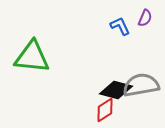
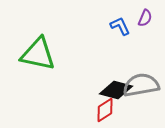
green triangle: moved 6 px right, 3 px up; rotated 6 degrees clockwise
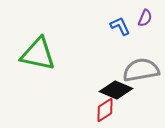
gray semicircle: moved 15 px up
black diamond: rotated 8 degrees clockwise
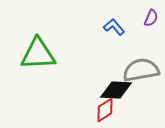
purple semicircle: moved 6 px right
blue L-shape: moved 6 px left, 1 px down; rotated 15 degrees counterclockwise
green triangle: rotated 15 degrees counterclockwise
black diamond: rotated 20 degrees counterclockwise
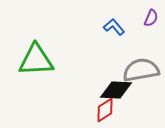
green triangle: moved 2 px left, 6 px down
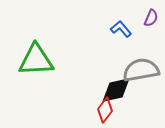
blue L-shape: moved 7 px right, 2 px down
black diamond: rotated 16 degrees counterclockwise
red diamond: rotated 20 degrees counterclockwise
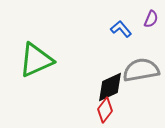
purple semicircle: moved 1 px down
green triangle: rotated 21 degrees counterclockwise
black diamond: moved 6 px left, 3 px up; rotated 12 degrees counterclockwise
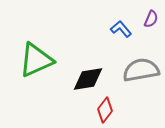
black diamond: moved 22 px left, 8 px up; rotated 16 degrees clockwise
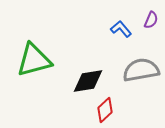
purple semicircle: moved 1 px down
green triangle: moved 2 px left; rotated 9 degrees clockwise
black diamond: moved 2 px down
red diamond: rotated 10 degrees clockwise
